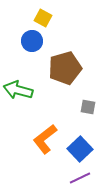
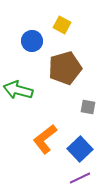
yellow square: moved 19 px right, 7 px down
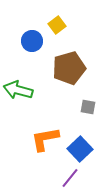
yellow square: moved 5 px left; rotated 24 degrees clockwise
brown pentagon: moved 4 px right
orange L-shape: rotated 28 degrees clockwise
purple line: moved 10 px left; rotated 25 degrees counterclockwise
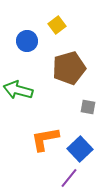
blue circle: moved 5 px left
purple line: moved 1 px left
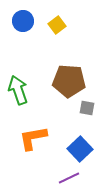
blue circle: moved 4 px left, 20 px up
brown pentagon: moved 13 px down; rotated 20 degrees clockwise
green arrow: rotated 56 degrees clockwise
gray square: moved 1 px left, 1 px down
orange L-shape: moved 12 px left, 1 px up
purple line: rotated 25 degrees clockwise
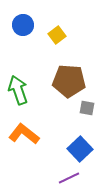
blue circle: moved 4 px down
yellow square: moved 10 px down
orange L-shape: moved 9 px left, 4 px up; rotated 48 degrees clockwise
